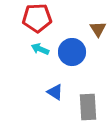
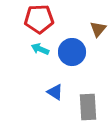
red pentagon: moved 2 px right, 1 px down
brown triangle: rotated 12 degrees clockwise
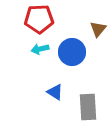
cyan arrow: rotated 36 degrees counterclockwise
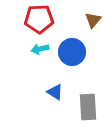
brown triangle: moved 5 px left, 9 px up
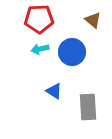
brown triangle: rotated 30 degrees counterclockwise
blue triangle: moved 1 px left, 1 px up
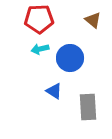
blue circle: moved 2 px left, 6 px down
